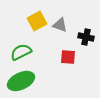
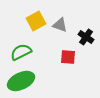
yellow square: moved 1 px left
black cross: rotated 21 degrees clockwise
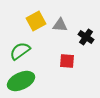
gray triangle: rotated 14 degrees counterclockwise
green semicircle: moved 1 px left, 1 px up; rotated 10 degrees counterclockwise
red square: moved 1 px left, 4 px down
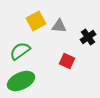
gray triangle: moved 1 px left, 1 px down
black cross: moved 2 px right; rotated 21 degrees clockwise
red square: rotated 21 degrees clockwise
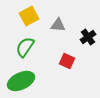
yellow square: moved 7 px left, 5 px up
gray triangle: moved 1 px left, 1 px up
green semicircle: moved 5 px right, 4 px up; rotated 20 degrees counterclockwise
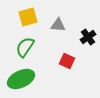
yellow square: moved 1 px left, 1 px down; rotated 12 degrees clockwise
green ellipse: moved 2 px up
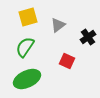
gray triangle: rotated 42 degrees counterclockwise
green ellipse: moved 6 px right
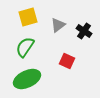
black cross: moved 4 px left, 6 px up; rotated 21 degrees counterclockwise
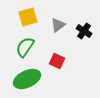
red square: moved 10 px left
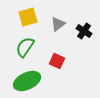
gray triangle: moved 1 px up
green ellipse: moved 2 px down
